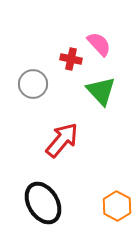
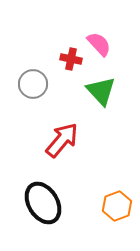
orange hexagon: rotated 12 degrees clockwise
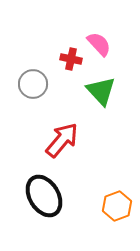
black ellipse: moved 1 px right, 7 px up
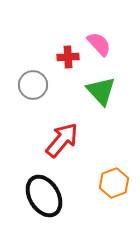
red cross: moved 3 px left, 2 px up; rotated 15 degrees counterclockwise
gray circle: moved 1 px down
orange hexagon: moved 3 px left, 23 px up
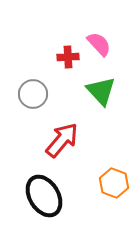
gray circle: moved 9 px down
orange hexagon: rotated 20 degrees counterclockwise
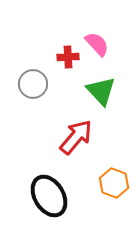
pink semicircle: moved 2 px left
gray circle: moved 10 px up
red arrow: moved 14 px right, 3 px up
black ellipse: moved 5 px right
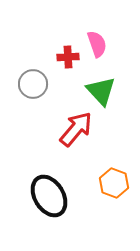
pink semicircle: rotated 24 degrees clockwise
red arrow: moved 8 px up
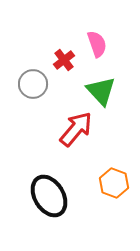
red cross: moved 4 px left, 3 px down; rotated 35 degrees counterclockwise
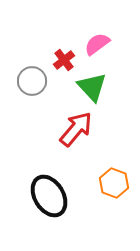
pink semicircle: rotated 108 degrees counterclockwise
gray circle: moved 1 px left, 3 px up
green triangle: moved 9 px left, 4 px up
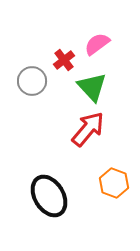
red arrow: moved 12 px right
